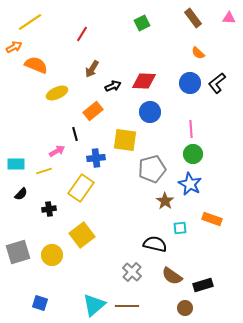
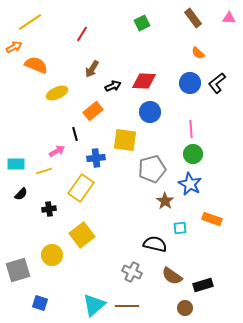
gray square at (18, 252): moved 18 px down
gray cross at (132, 272): rotated 18 degrees counterclockwise
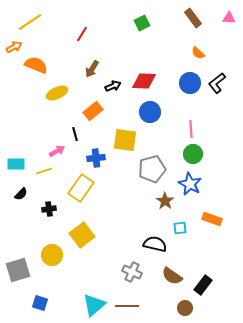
black rectangle at (203, 285): rotated 36 degrees counterclockwise
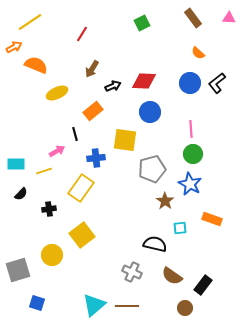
blue square at (40, 303): moved 3 px left
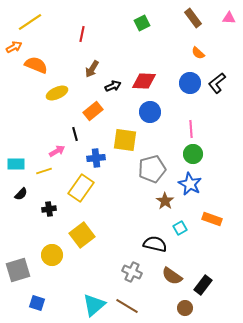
red line at (82, 34): rotated 21 degrees counterclockwise
cyan square at (180, 228): rotated 24 degrees counterclockwise
brown line at (127, 306): rotated 30 degrees clockwise
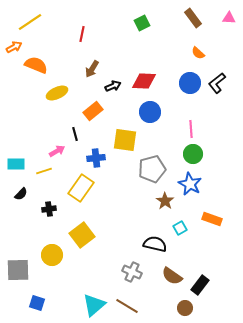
gray square at (18, 270): rotated 15 degrees clockwise
black rectangle at (203, 285): moved 3 px left
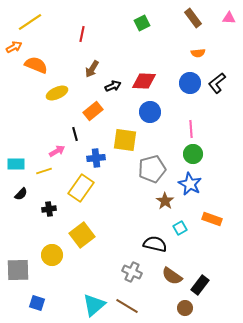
orange semicircle at (198, 53): rotated 48 degrees counterclockwise
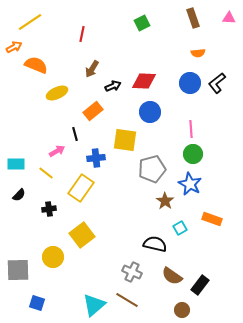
brown rectangle at (193, 18): rotated 18 degrees clockwise
yellow line at (44, 171): moved 2 px right, 2 px down; rotated 56 degrees clockwise
black semicircle at (21, 194): moved 2 px left, 1 px down
yellow circle at (52, 255): moved 1 px right, 2 px down
brown line at (127, 306): moved 6 px up
brown circle at (185, 308): moved 3 px left, 2 px down
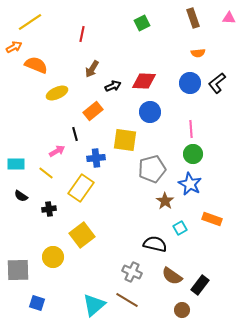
black semicircle at (19, 195): moved 2 px right, 1 px down; rotated 80 degrees clockwise
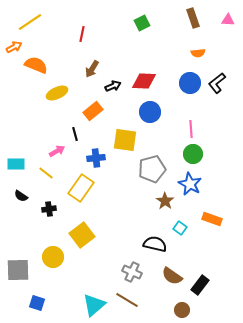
pink triangle at (229, 18): moved 1 px left, 2 px down
cyan square at (180, 228): rotated 24 degrees counterclockwise
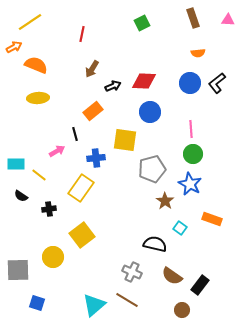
yellow ellipse at (57, 93): moved 19 px left, 5 px down; rotated 20 degrees clockwise
yellow line at (46, 173): moved 7 px left, 2 px down
